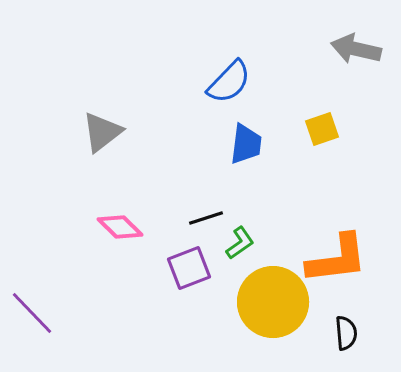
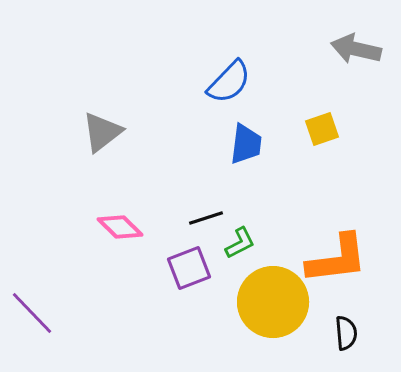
green L-shape: rotated 8 degrees clockwise
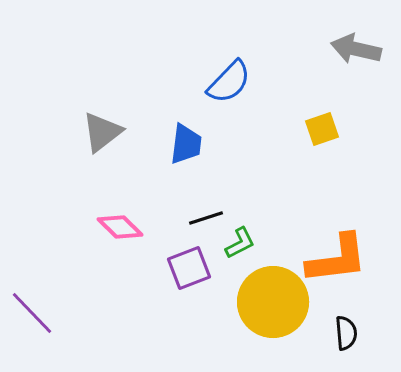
blue trapezoid: moved 60 px left
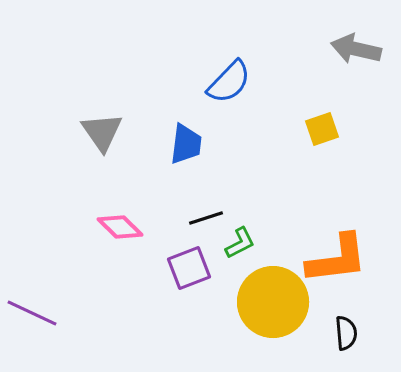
gray triangle: rotated 27 degrees counterclockwise
purple line: rotated 21 degrees counterclockwise
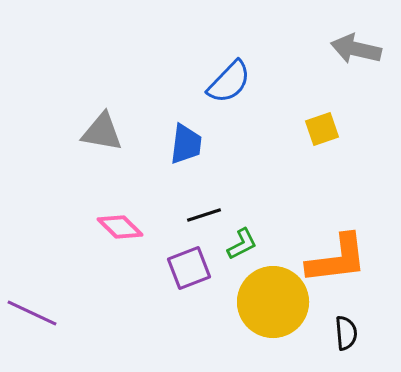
gray triangle: rotated 45 degrees counterclockwise
black line: moved 2 px left, 3 px up
green L-shape: moved 2 px right, 1 px down
